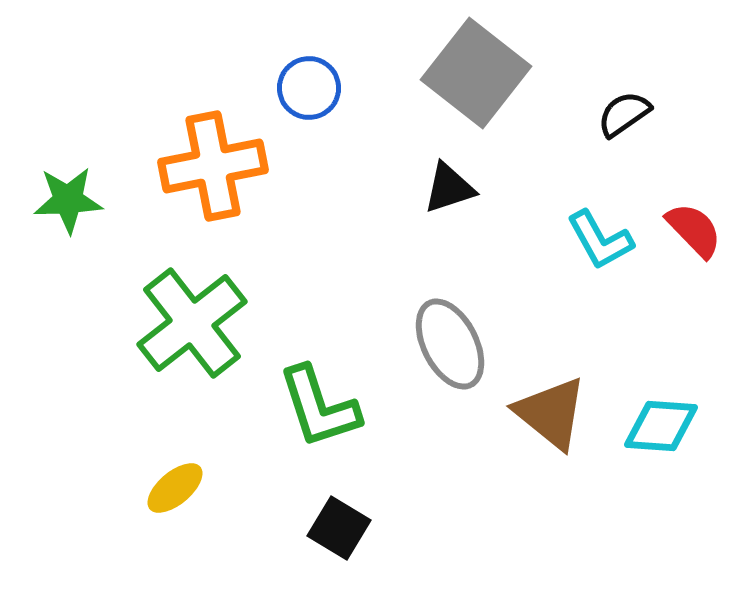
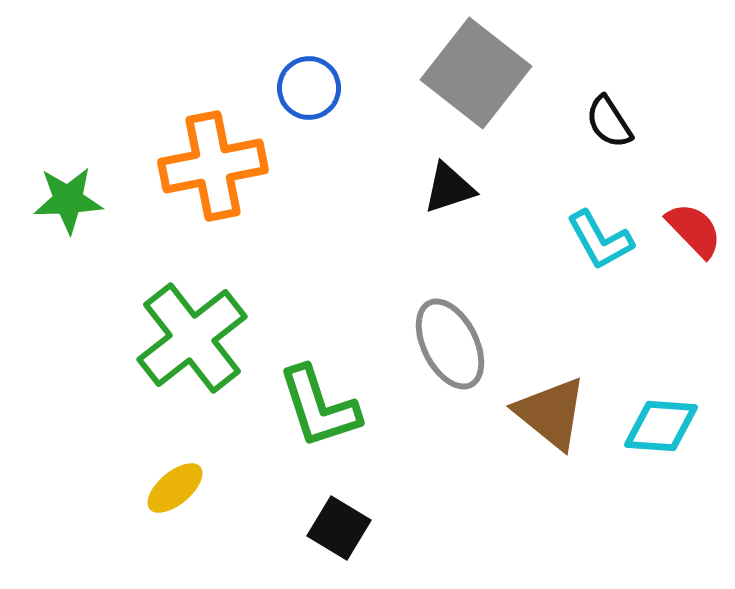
black semicircle: moved 15 px left, 8 px down; rotated 88 degrees counterclockwise
green cross: moved 15 px down
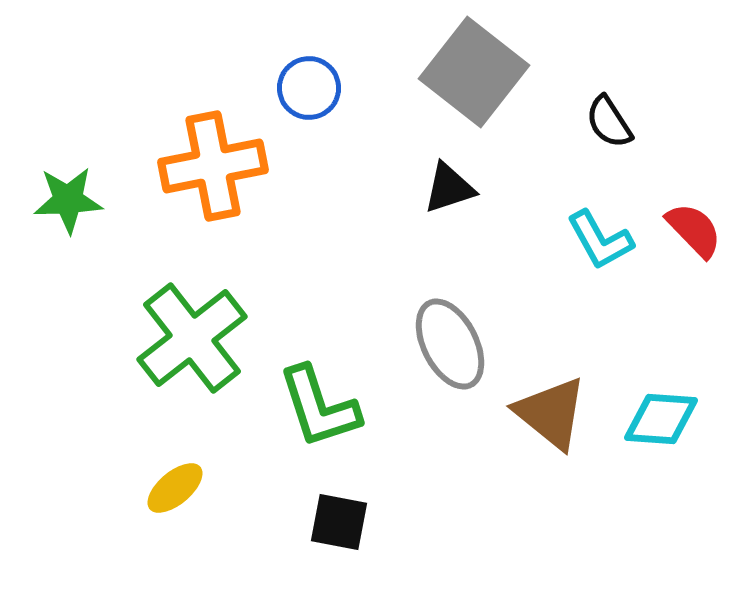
gray square: moved 2 px left, 1 px up
cyan diamond: moved 7 px up
black square: moved 6 px up; rotated 20 degrees counterclockwise
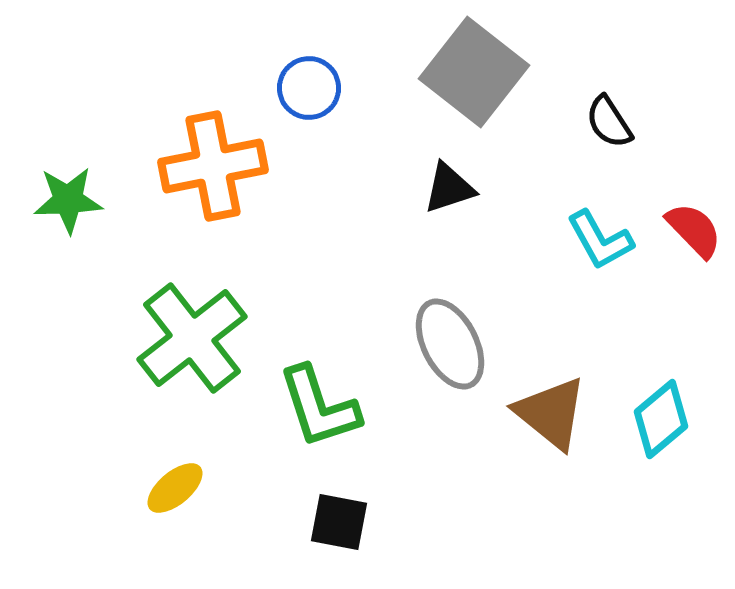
cyan diamond: rotated 44 degrees counterclockwise
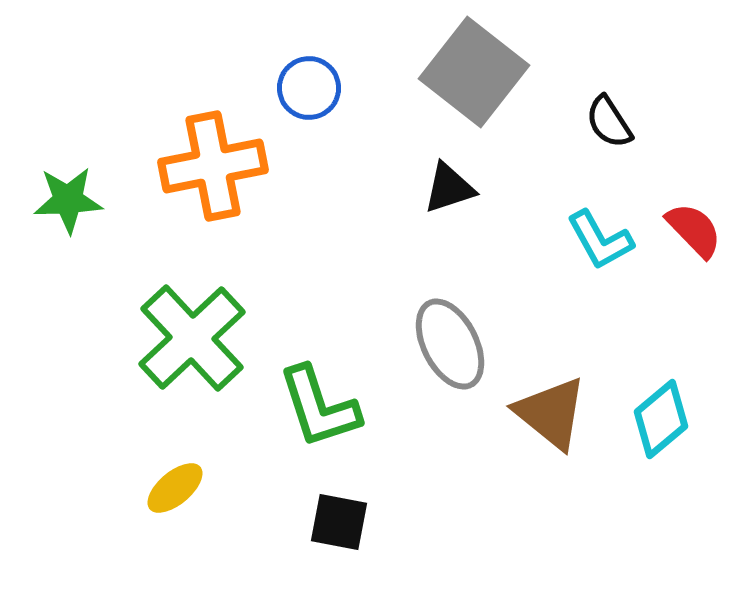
green cross: rotated 5 degrees counterclockwise
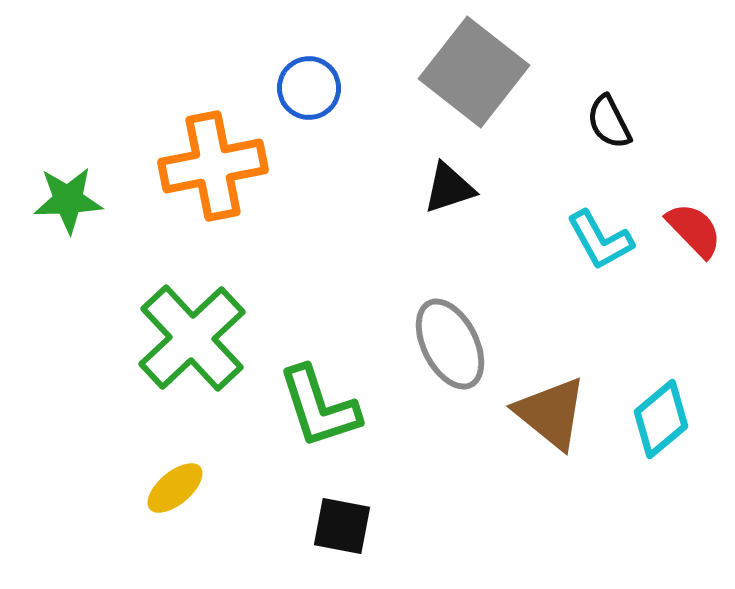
black semicircle: rotated 6 degrees clockwise
black square: moved 3 px right, 4 px down
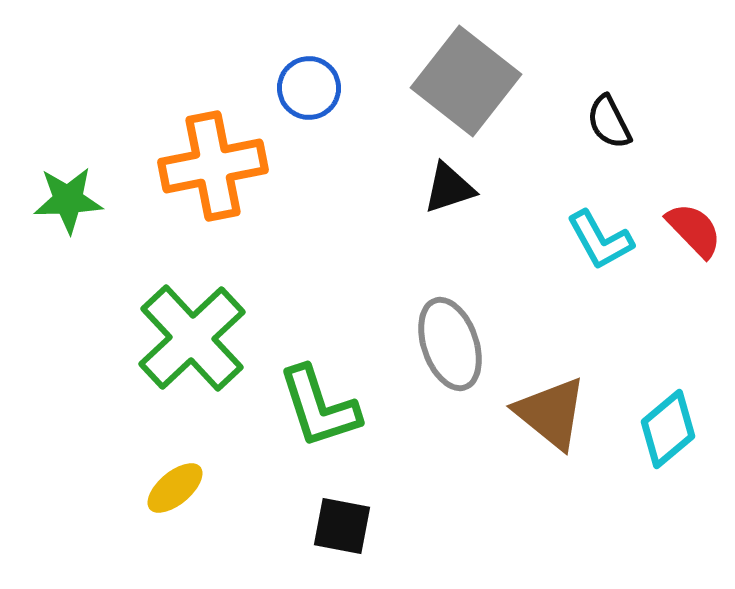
gray square: moved 8 px left, 9 px down
gray ellipse: rotated 8 degrees clockwise
cyan diamond: moved 7 px right, 10 px down
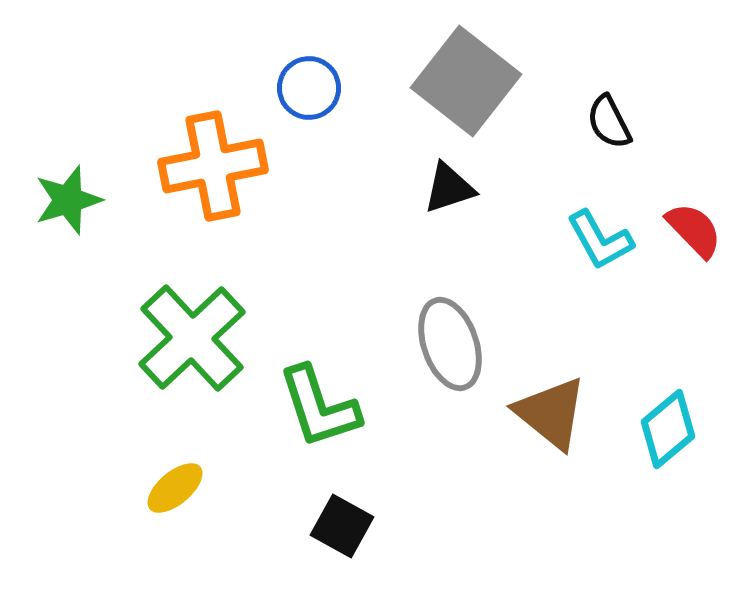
green star: rotated 14 degrees counterclockwise
black square: rotated 18 degrees clockwise
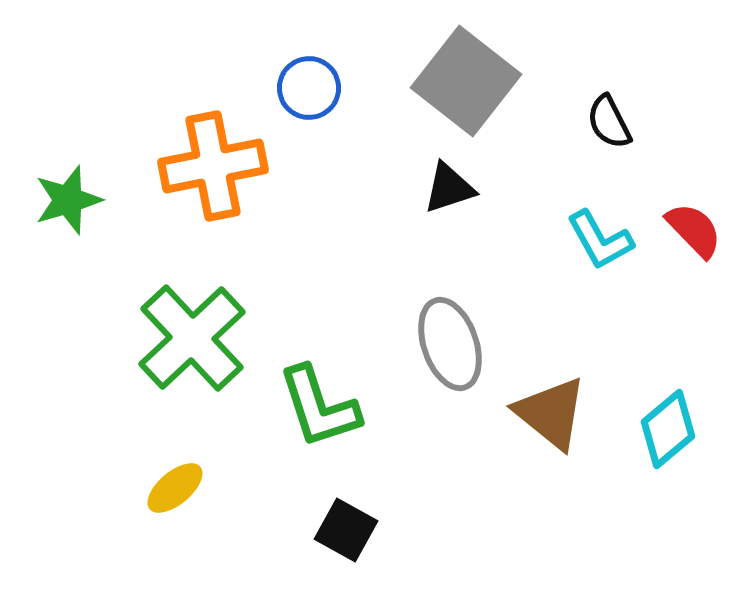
black square: moved 4 px right, 4 px down
